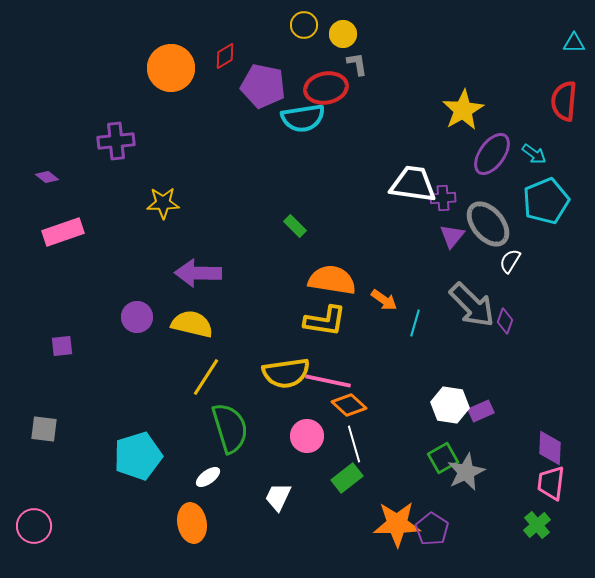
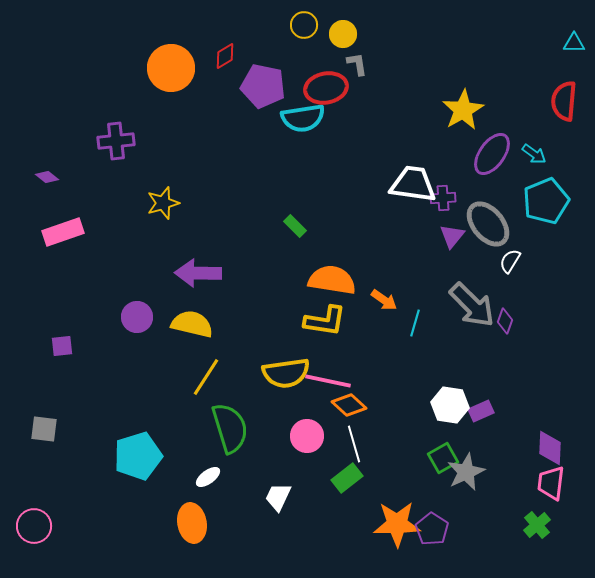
yellow star at (163, 203): rotated 16 degrees counterclockwise
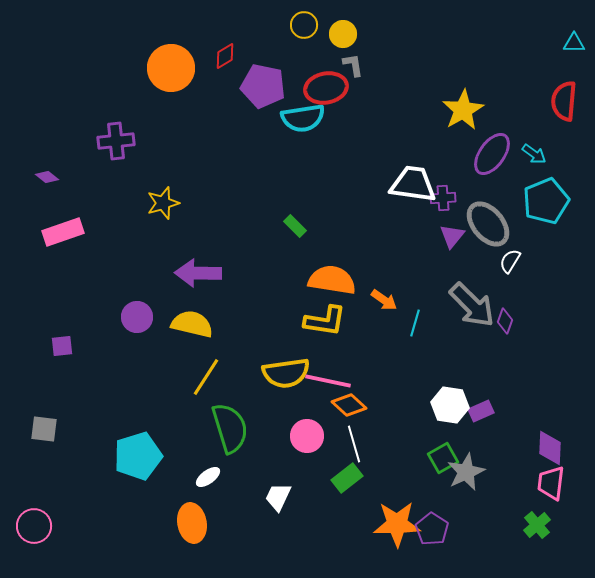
gray L-shape at (357, 64): moved 4 px left, 1 px down
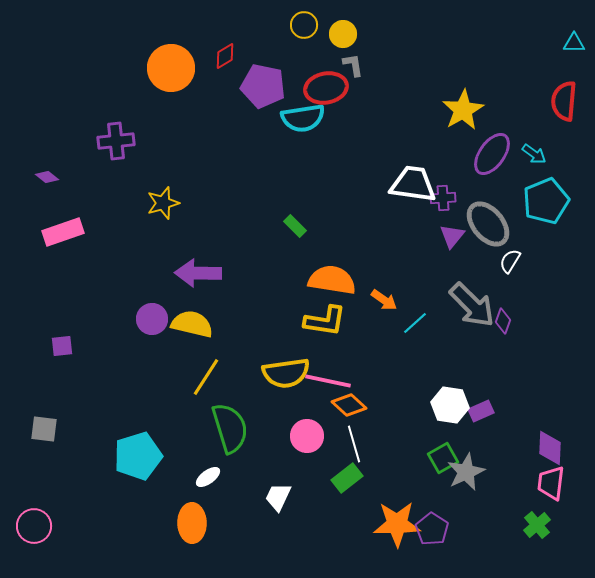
purple circle at (137, 317): moved 15 px right, 2 px down
purple diamond at (505, 321): moved 2 px left
cyan line at (415, 323): rotated 32 degrees clockwise
orange ellipse at (192, 523): rotated 9 degrees clockwise
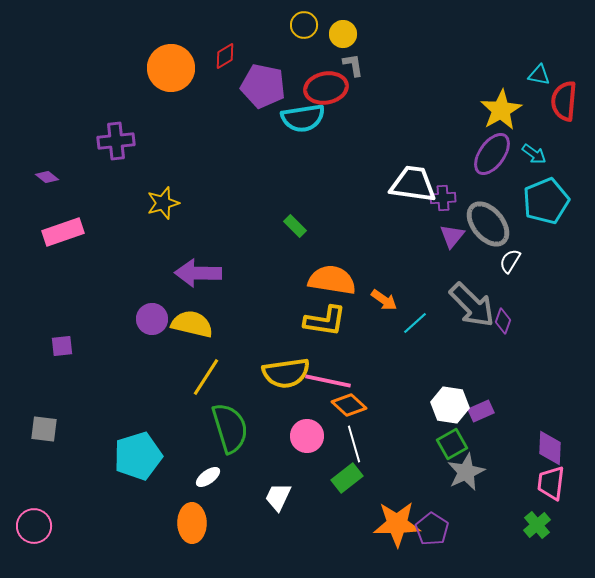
cyan triangle at (574, 43): moved 35 px left, 32 px down; rotated 10 degrees clockwise
yellow star at (463, 110): moved 38 px right
green square at (443, 458): moved 9 px right, 14 px up
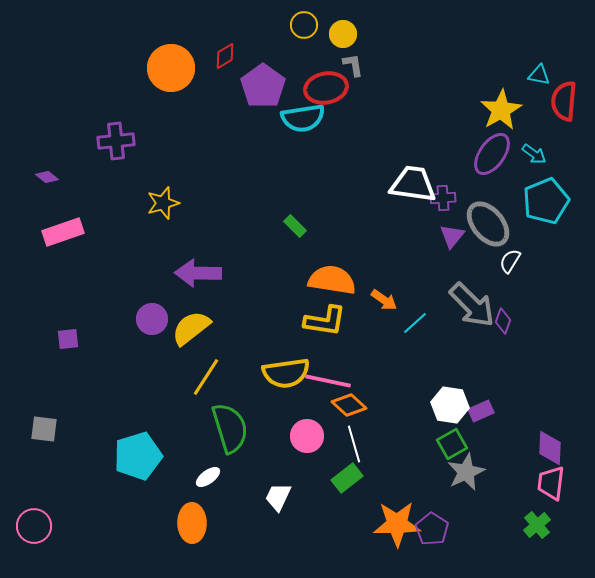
purple pentagon at (263, 86): rotated 24 degrees clockwise
yellow semicircle at (192, 324): moved 1 px left, 4 px down; rotated 51 degrees counterclockwise
purple square at (62, 346): moved 6 px right, 7 px up
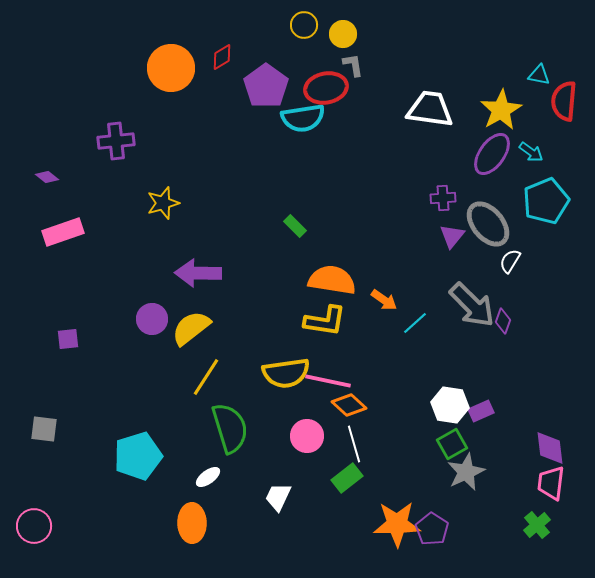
red diamond at (225, 56): moved 3 px left, 1 px down
purple pentagon at (263, 86): moved 3 px right
cyan arrow at (534, 154): moved 3 px left, 2 px up
white trapezoid at (413, 184): moved 17 px right, 75 px up
purple diamond at (550, 448): rotated 9 degrees counterclockwise
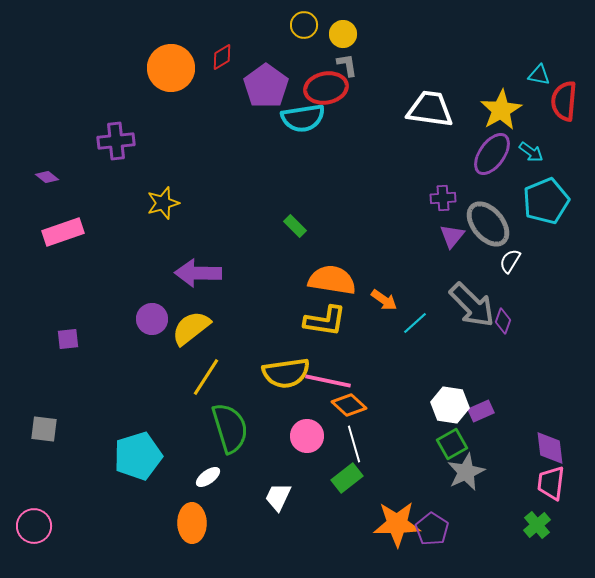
gray L-shape at (353, 65): moved 6 px left
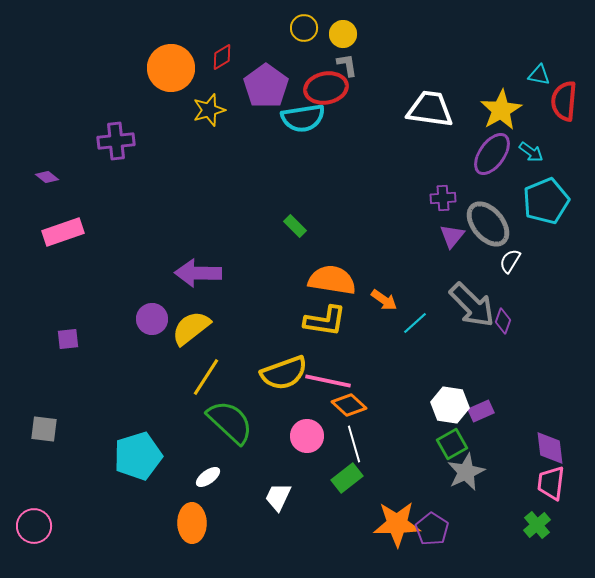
yellow circle at (304, 25): moved 3 px down
yellow star at (163, 203): moved 46 px right, 93 px up
yellow semicircle at (286, 373): moved 2 px left; rotated 12 degrees counterclockwise
green semicircle at (230, 428): moved 6 px up; rotated 30 degrees counterclockwise
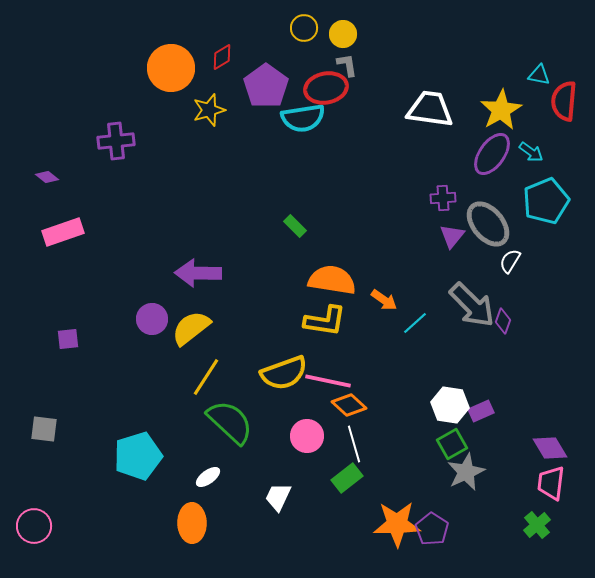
purple diamond at (550, 448): rotated 24 degrees counterclockwise
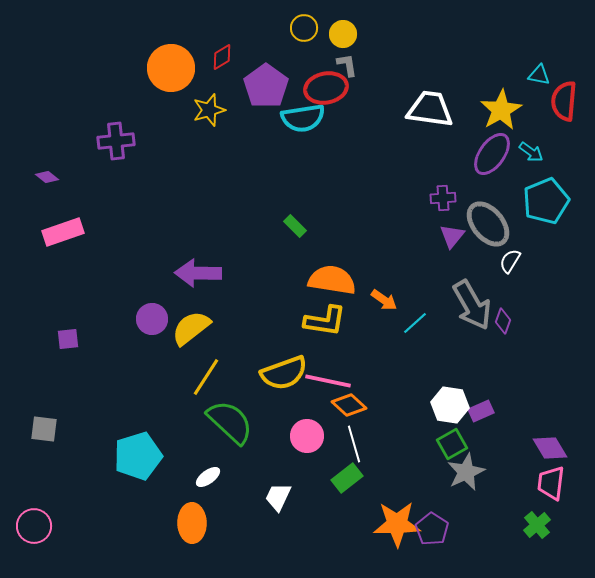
gray arrow at (472, 305): rotated 15 degrees clockwise
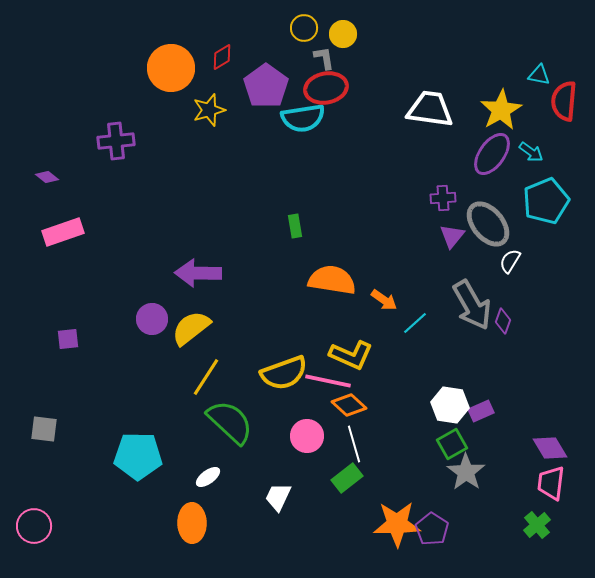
gray L-shape at (347, 65): moved 23 px left, 7 px up
green rectangle at (295, 226): rotated 35 degrees clockwise
yellow L-shape at (325, 321): moved 26 px right, 34 px down; rotated 15 degrees clockwise
cyan pentagon at (138, 456): rotated 18 degrees clockwise
gray star at (466, 472): rotated 12 degrees counterclockwise
